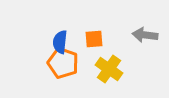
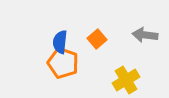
orange square: moved 3 px right; rotated 36 degrees counterclockwise
yellow cross: moved 17 px right, 11 px down; rotated 24 degrees clockwise
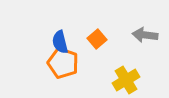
blue semicircle: rotated 20 degrees counterclockwise
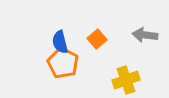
orange pentagon: rotated 8 degrees clockwise
yellow cross: rotated 12 degrees clockwise
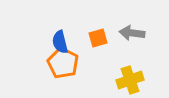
gray arrow: moved 13 px left, 2 px up
orange square: moved 1 px right, 1 px up; rotated 24 degrees clockwise
yellow cross: moved 4 px right
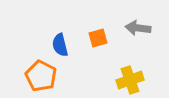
gray arrow: moved 6 px right, 5 px up
blue semicircle: moved 3 px down
orange pentagon: moved 22 px left, 13 px down
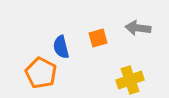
blue semicircle: moved 1 px right, 2 px down
orange pentagon: moved 3 px up
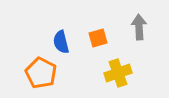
gray arrow: moved 1 px right, 1 px up; rotated 80 degrees clockwise
blue semicircle: moved 5 px up
yellow cross: moved 12 px left, 7 px up
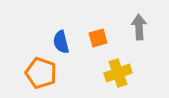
orange pentagon: rotated 8 degrees counterclockwise
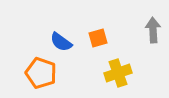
gray arrow: moved 14 px right, 3 px down
blue semicircle: rotated 40 degrees counterclockwise
